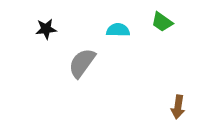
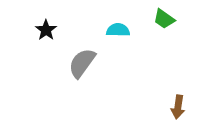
green trapezoid: moved 2 px right, 3 px up
black star: moved 1 px down; rotated 30 degrees counterclockwise
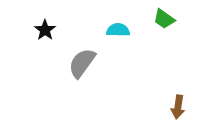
black star: moved 1 px left
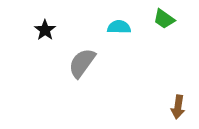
cyan semicircle: moved 1 px right, 3 px up
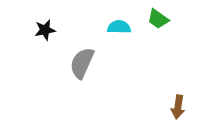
green trapezoid: moved 6 px left
black star: rotated 25 degrees clockwise
gray semicircle: rotated 12 degrees counterclockwise
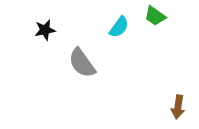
green trapezoid: moved 3 px left, 3 px up
cyan semicircle: rotated 125 degrees clockwise
gray semicircle: rotated 60 degrees counterclockwise
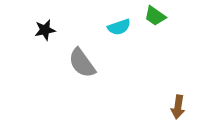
cyan semicircle: rotated 35 degrees clockwise
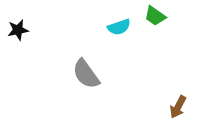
black star: moved 27 px left
gray semicircle: moved 4 px right, 11 px down
brown arrow: rotated 20 degrees clockwise
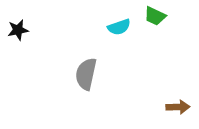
green trapezoid: rotated 10 degrees counterclockwise
gray semicircle: rotated 48 degrees clockwise
brown arrow: rotated 120 degrees counterclockwise
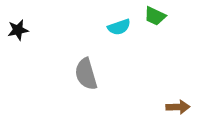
gray semicircle: rotated 28 degrees counterclockwise
